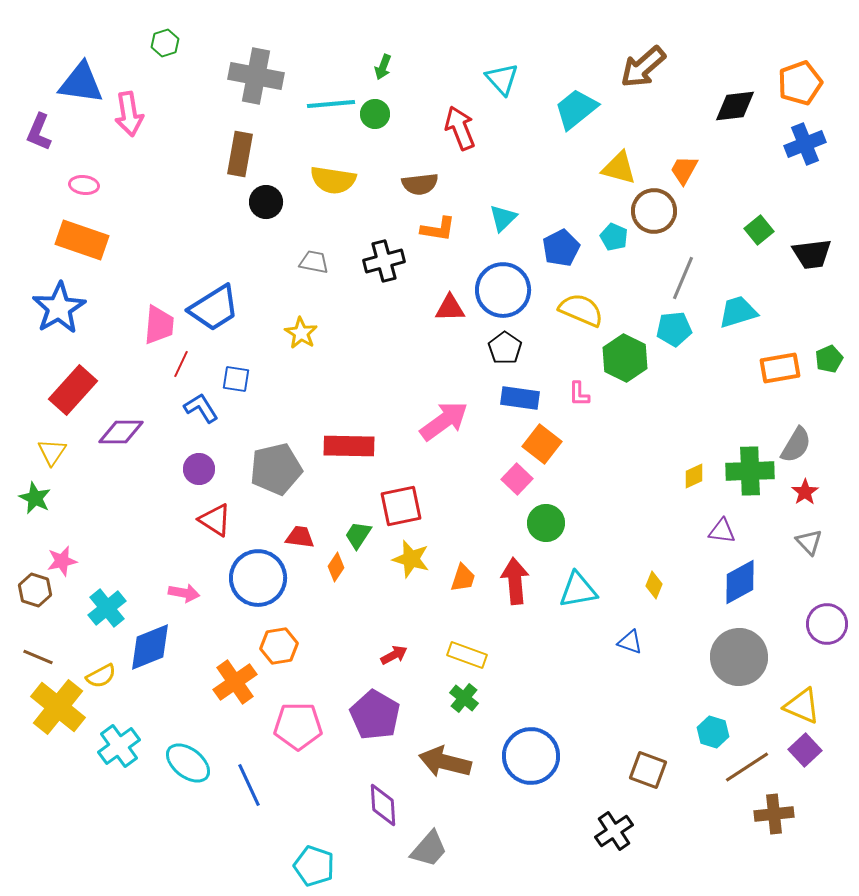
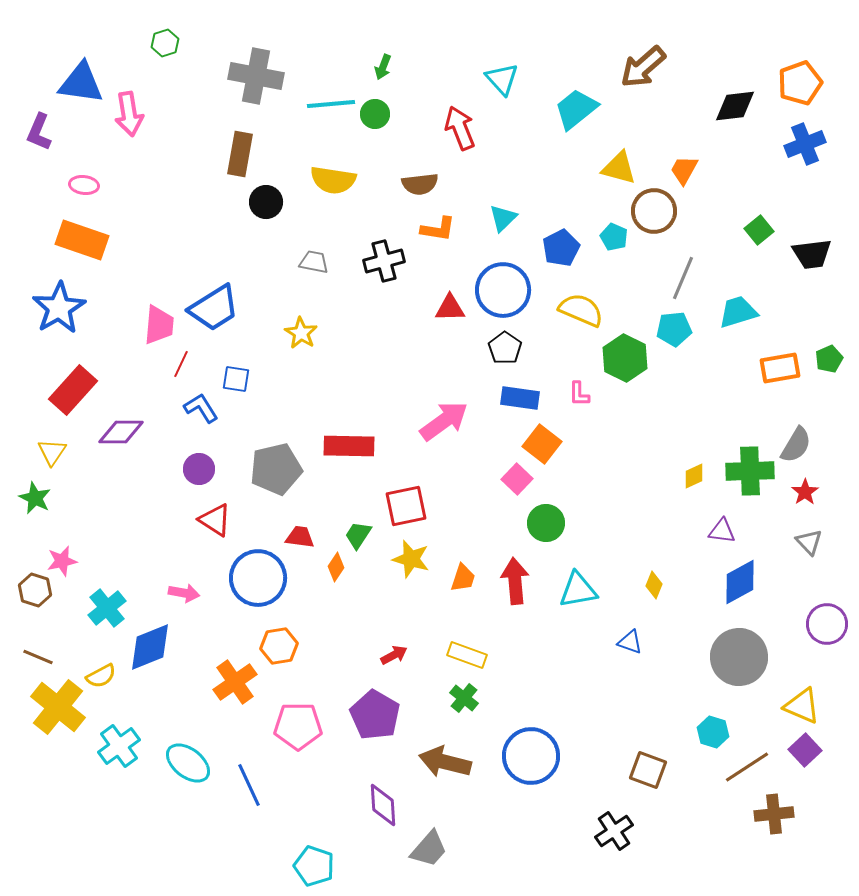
red square at (401, 506): moved 5 px right
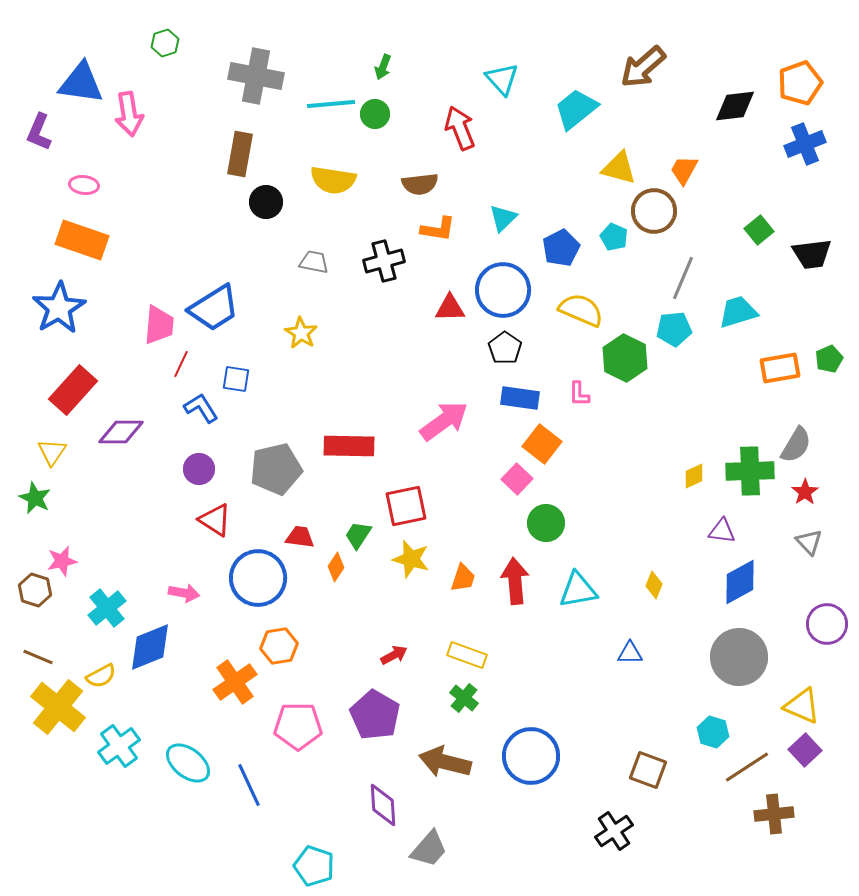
blue triangle at (630, 642): moved 11 px down; rotated 20 degrees counterclockwise
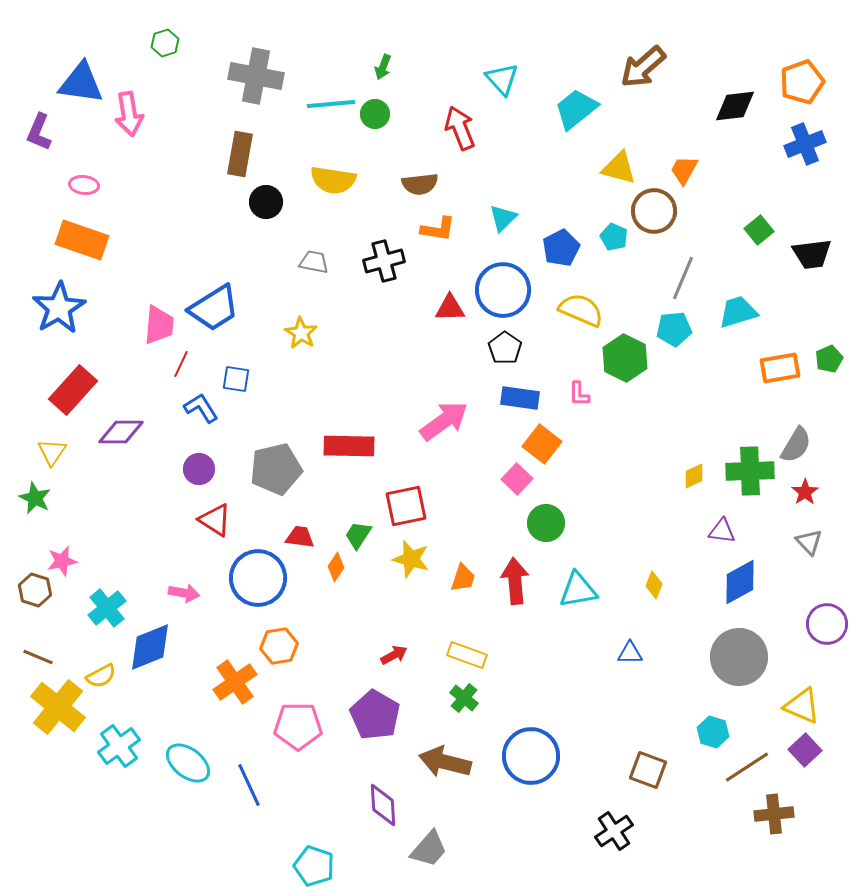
orange pentagon at (800, 83): moved 2 px right, 1 px up
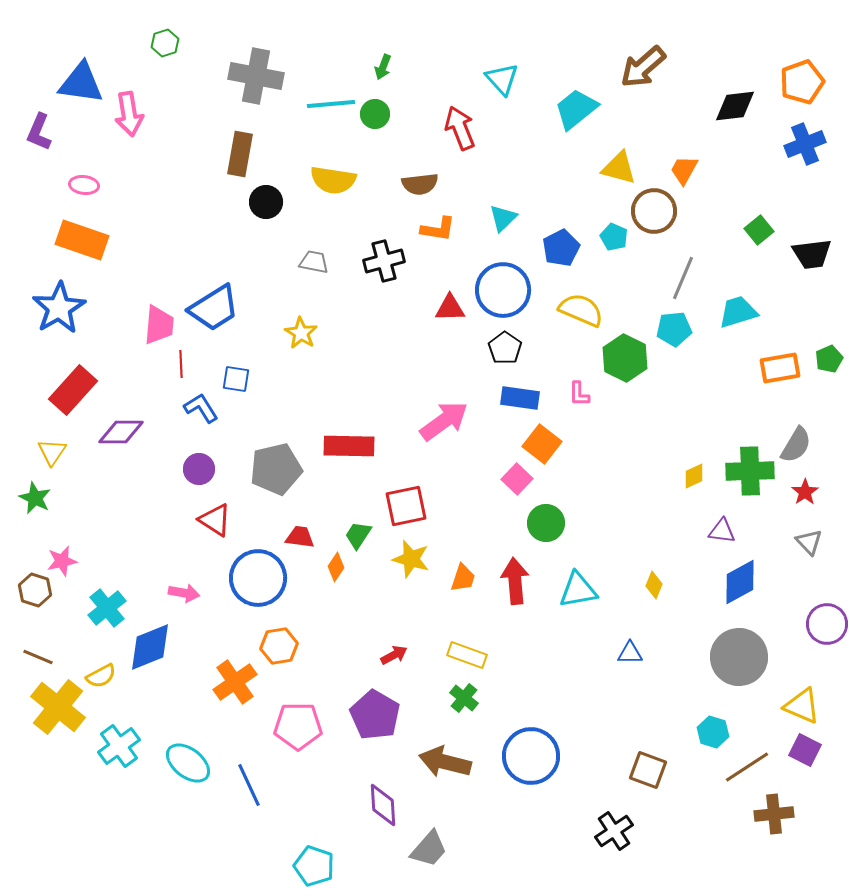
red line at (181, 364): rotated 28 degrees counterclockwise
purple square at (805, 750): rotated 20 degrees counterclockwise
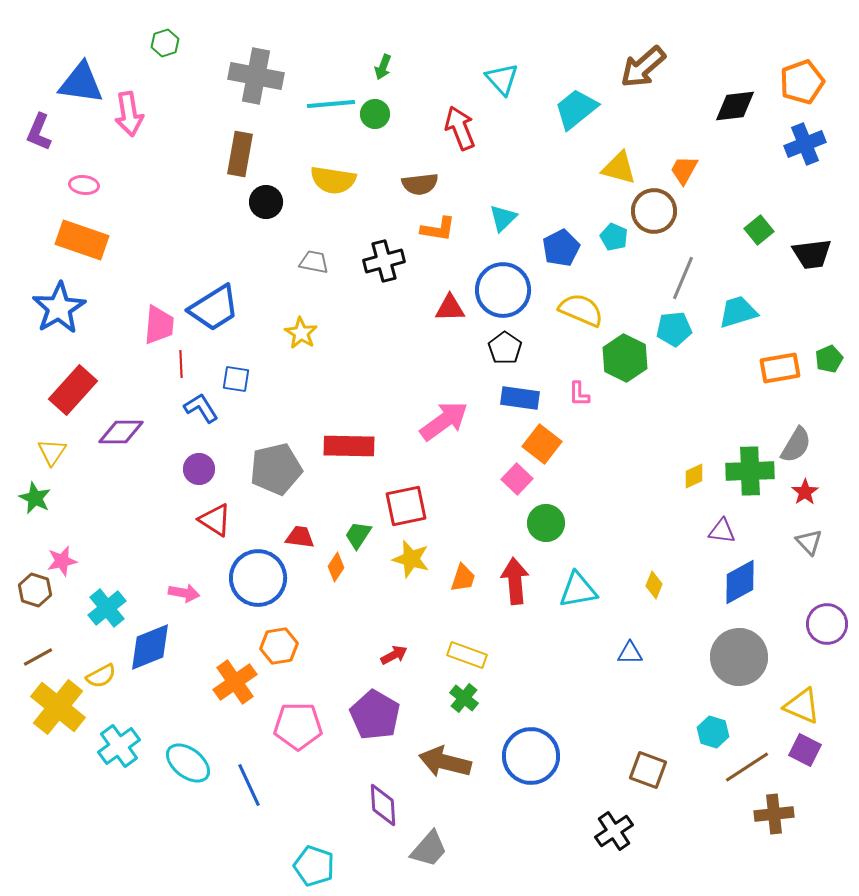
brown line at (38, 657): rotated 52 degrees counterclockwise
